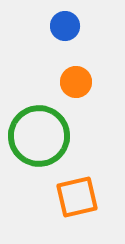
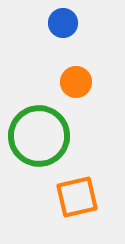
blue circle: moved 2 px left, 3 px up
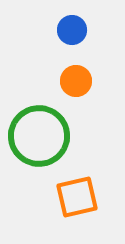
blue circle: moved 9 px right, 7 px down
orange circle: moved 1 px up
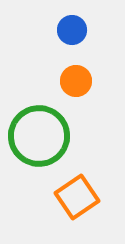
orange square: rotated 21 degrees counterclockwise
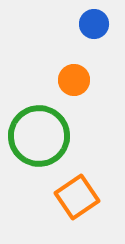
blue circle: moved 22 px right, 6 px up
orange circle: moved 2 px left, 1 px up
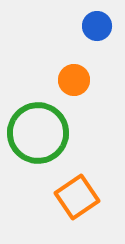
blue circle: moved 3 px right, 2 px down
green circle: moved 1 px left, 3 px up
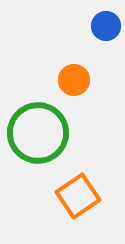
blue circle: moved 9 px right
orange square: moved 1 px right, 1 px up
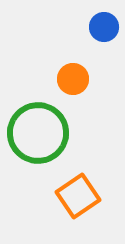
blue circle: moved 2 px left, 1 px down
orange circle: moved 1 px left, 1 px up
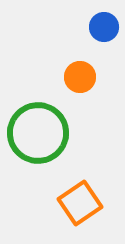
orange circle: moved 7 px right, 2 px up
orange square: moved 2 px right, 7 px down
